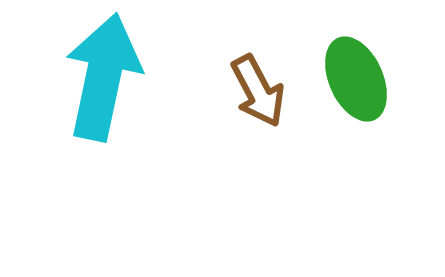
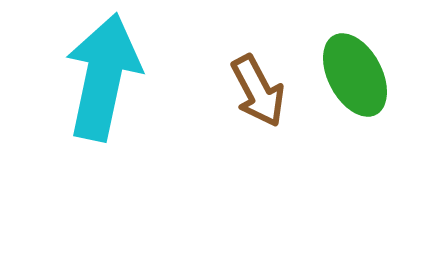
green ellipse: moved 1 px left, 4 px up; rotated 4 degrees counterclockwise
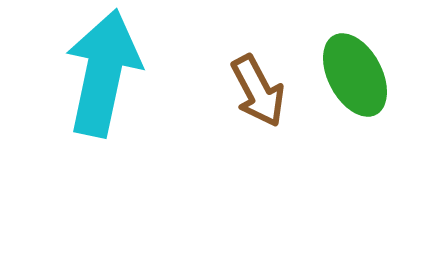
cyan arrow: moved 4 px up
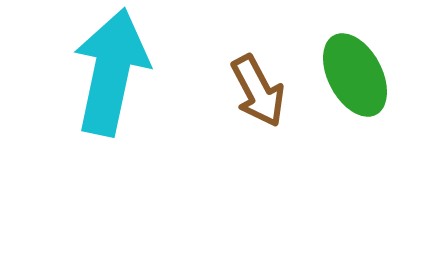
cyan arrow: moved 8 px right, 1 px up
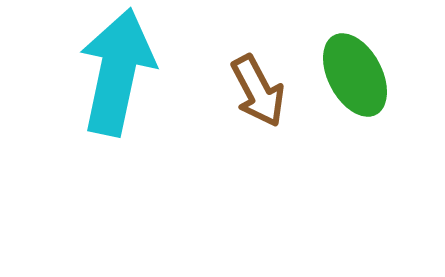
cyan arrow: moved 6 px right
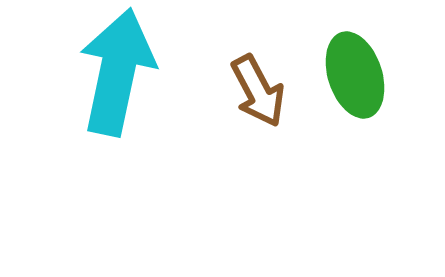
green ellipse: rotated 10 degrees clockwise
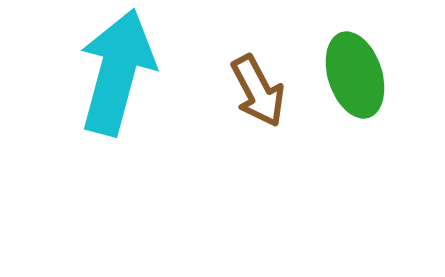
cyan arrow: rotated 3 degrees clockwise
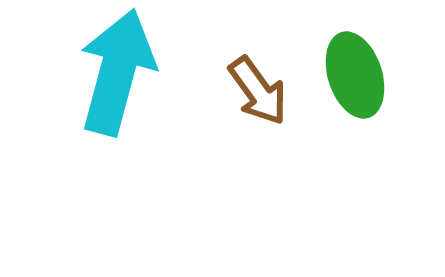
brown arrow: rotated 8 degrees counterclockwise
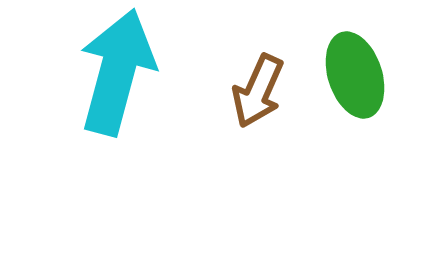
brown arrow: rotated 60 degrees clockwise
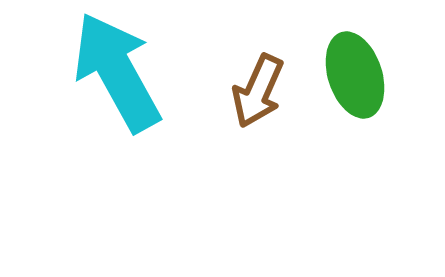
cyan arrow: rotated 44 degrees counterclockwise
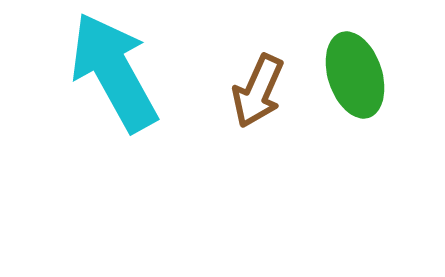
cyan arrow: moved 3 px left
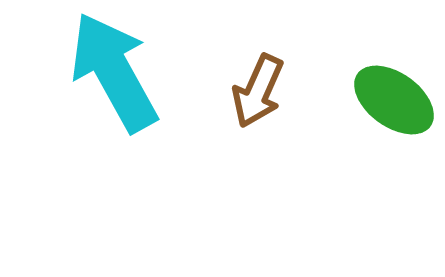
green ellipse: moved 39 px right, 25 px down; rotated 36 degrees counterclockwise
